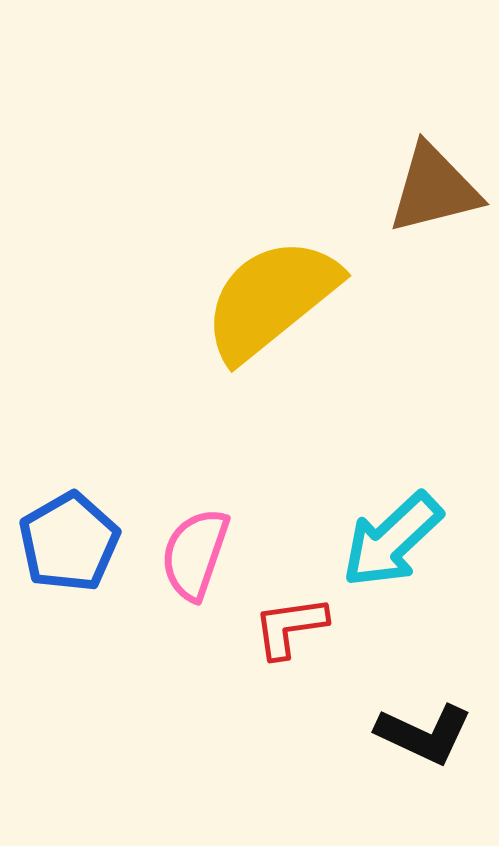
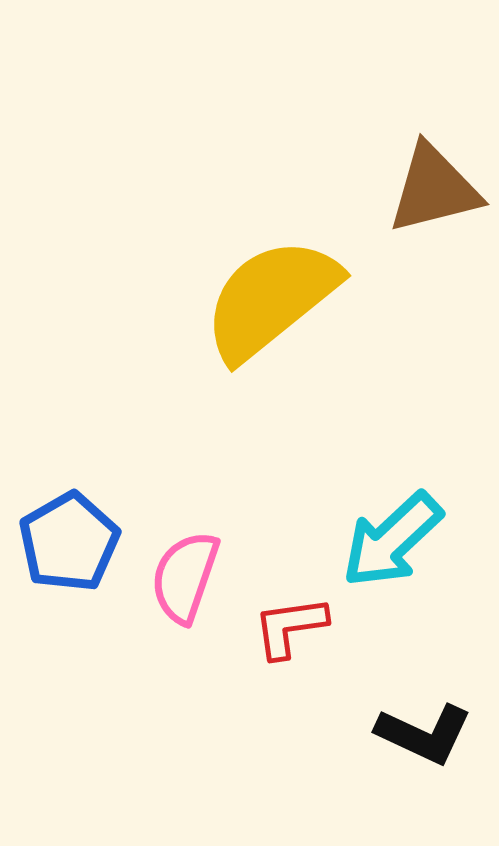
pink semicircle: moved 10 px left, 23 px down
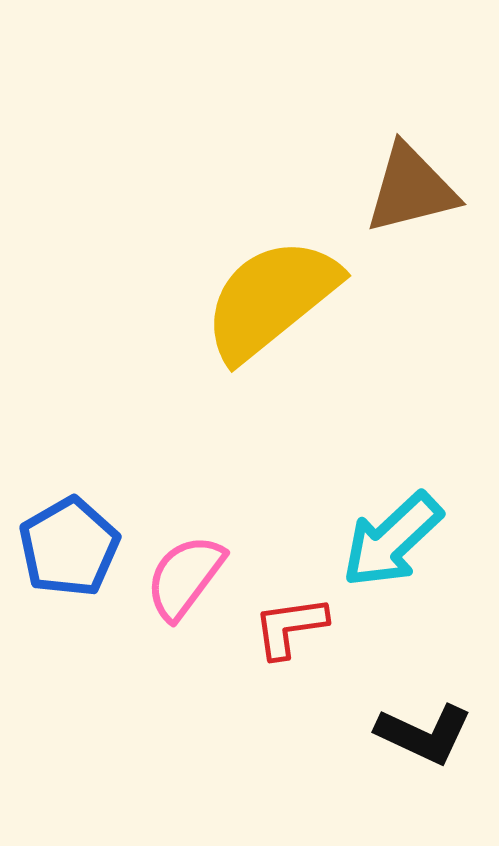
brown triangle: moved 23 px left
blue pentagon: moved 5 px down
pink semicircle: rotated 18 degrees clockwise
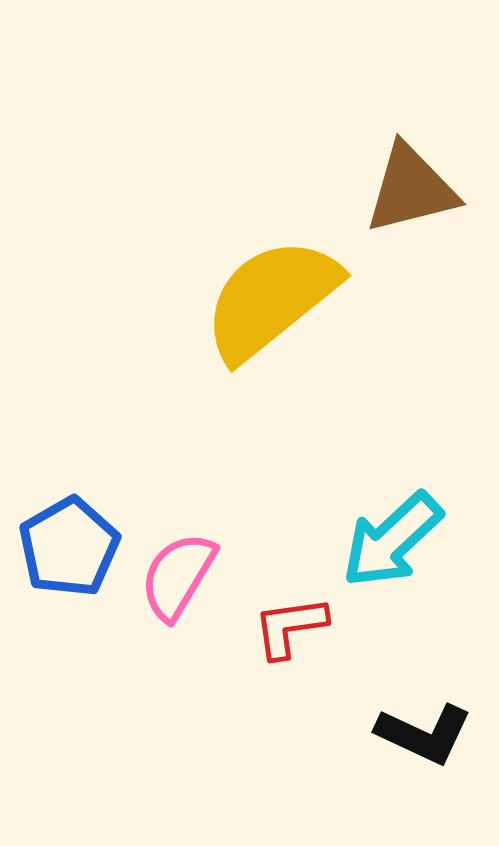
pink semicircle: moved 7 px left, 1 px up; rotated 6 degrees counterclockwise
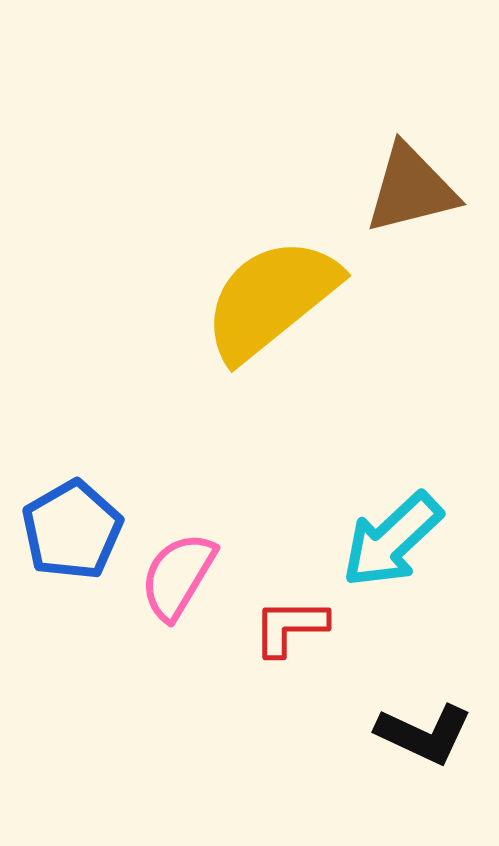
blue pentagon: moved 3 px right, 17 px up
red L-shape: rotated 8 degrees clockwise
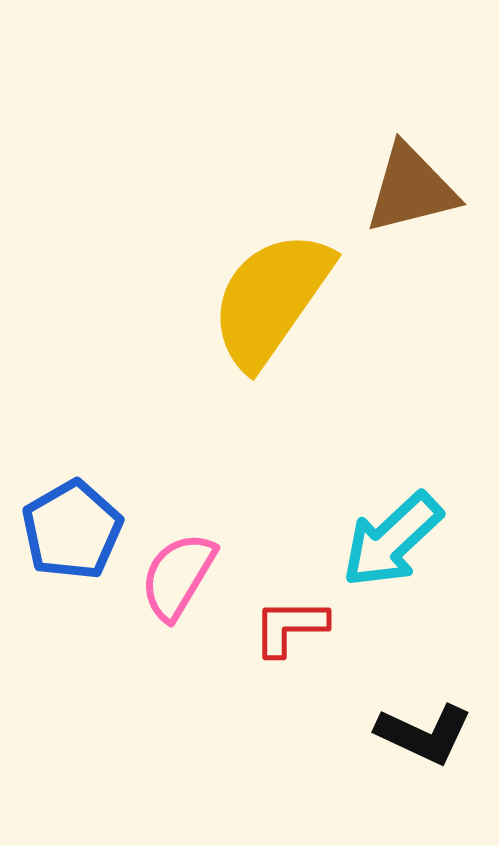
yellow semicircle: rotated 16 degrees counterclockwise
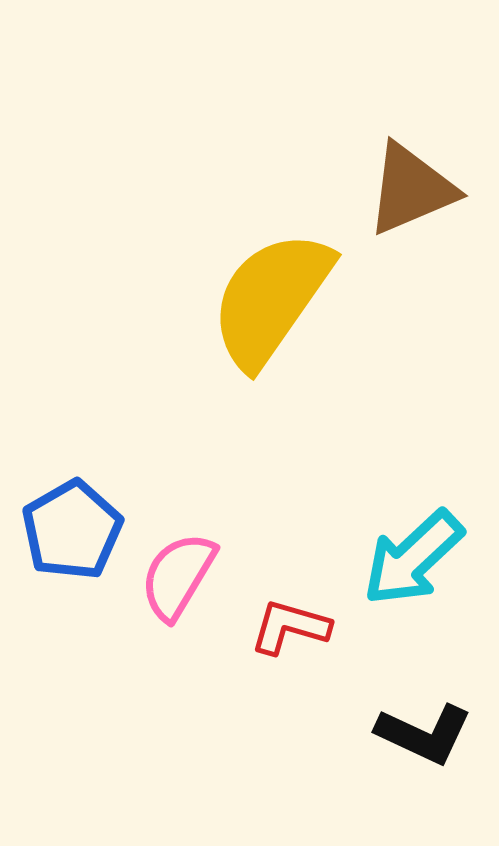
brown triangle: rotated 9 degrees counterclockwise
cyan arrow: moved 21 px right, 18 px down
red L-shape: rotated 16 degrees clockwise
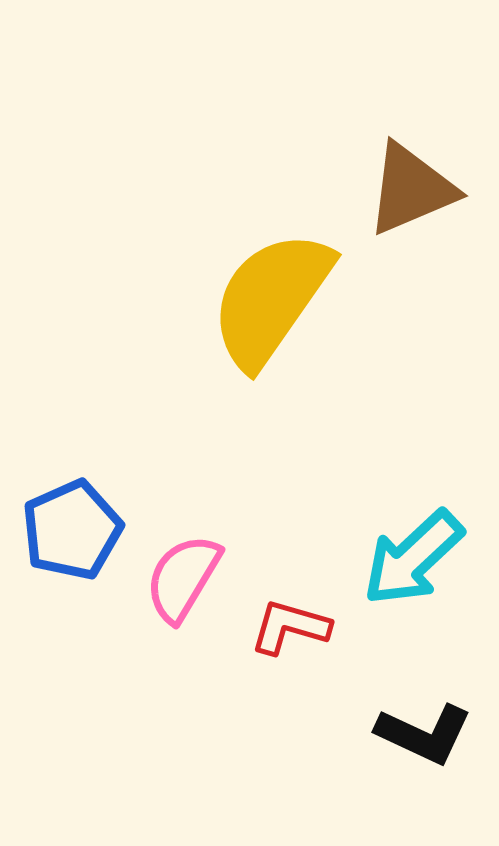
blue pentagon: rotated 6 degrees clockwise
pink semicircle: moved 5 px right, 2 px down
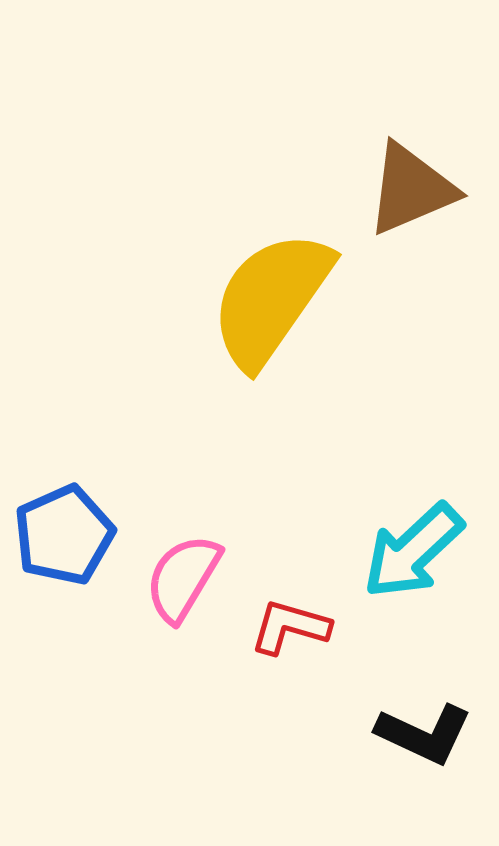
blue pentagon: moved 8 px left, 5 px down
cyan arrow: moved 7 px up
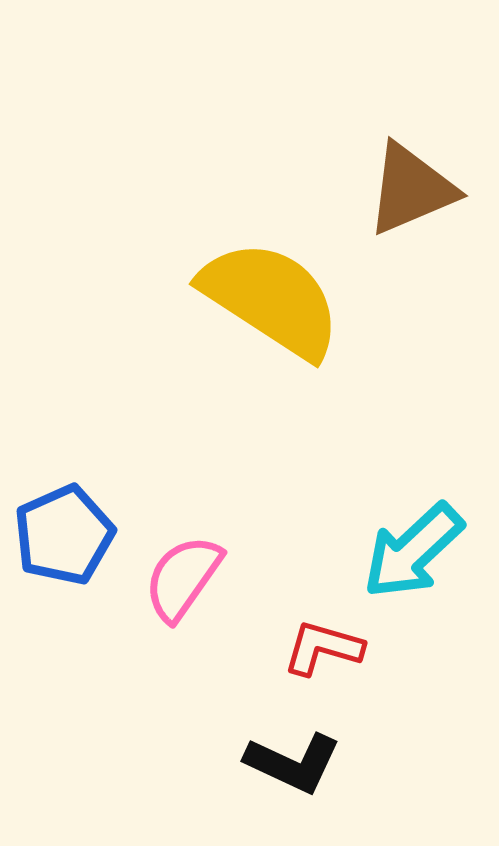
yellow semicircle: rotated 88 degrees clockwise
pink semicircle: rotated 4 degrees clockwise
red L-shape: moved 33 px right, 21 px down
black L-shape: moved 131 px left, 29 px down
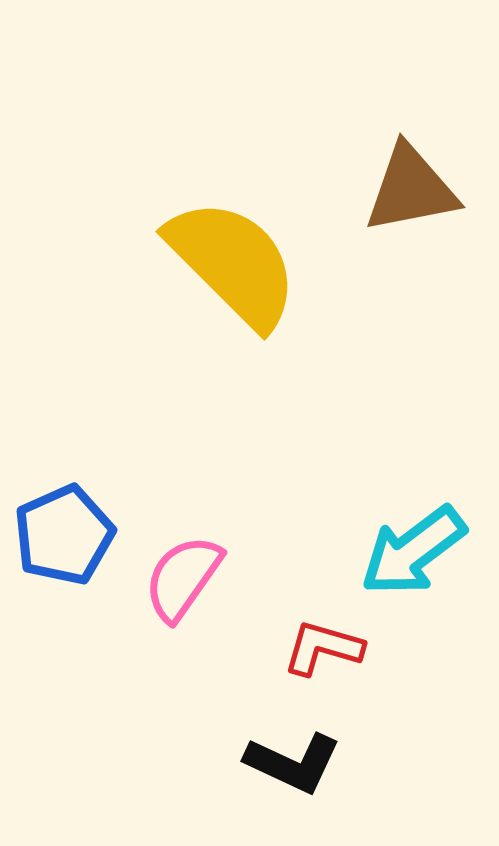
brown triangle: rotated 12 degrees clockwise
yellow semicircle: moved 38 px left, 36 px up; rotated 12 degrees clockwise
cyan arrow: rotated 6 degrees clockwise
